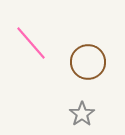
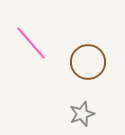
gray star: rotated 15 degrees clockwise
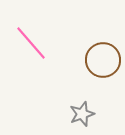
brown circle: moved 15 px right, 2 px up
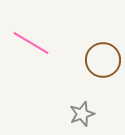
pink line: rotated 18 degrees counterclockwise
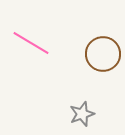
brown circle: moved 6 px up
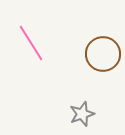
pink line: rotated 27 degrees clockwise
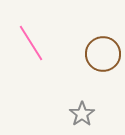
gray star: rotated 15 degrees counterclockwise
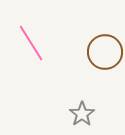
brown circle: moved 2 px right, 2 px up
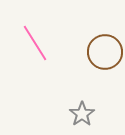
pink line: moved 4 px right
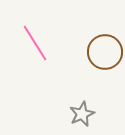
gray star: rotated 10 degrees clockwise
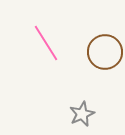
pink line: moved 11 px right
